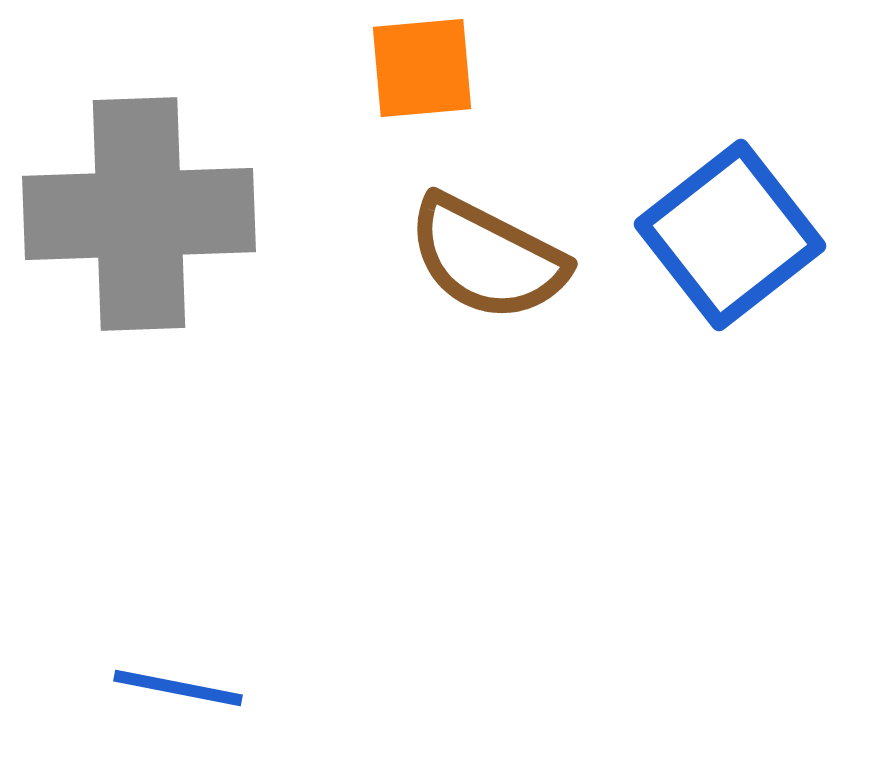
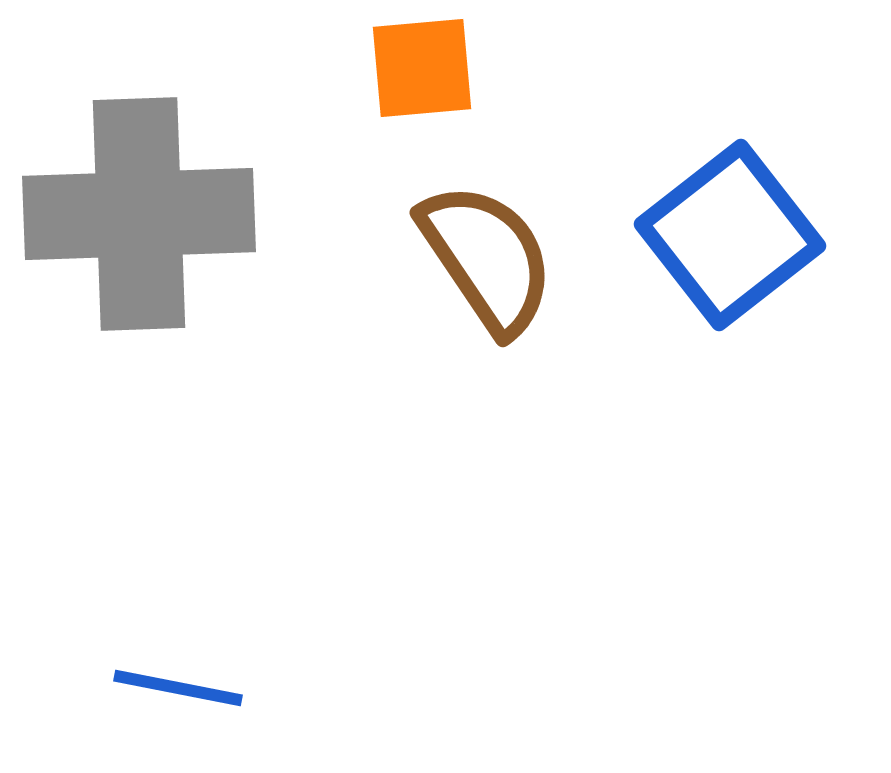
brown semicircle: rotated 151 degrees counterclockwise
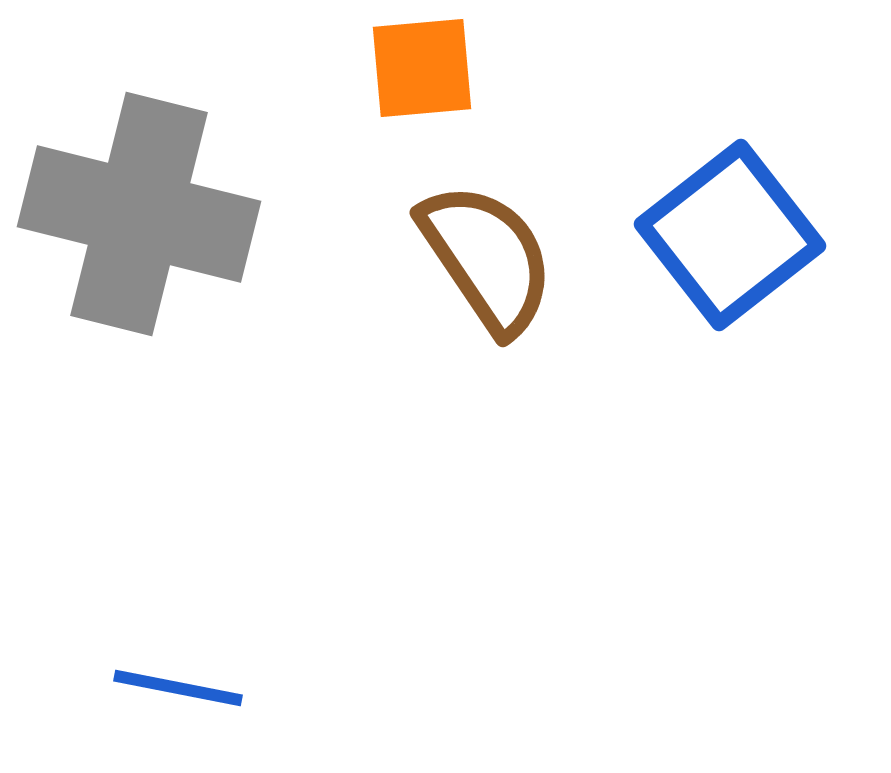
gray cross: rotated 16 degrees clockwise
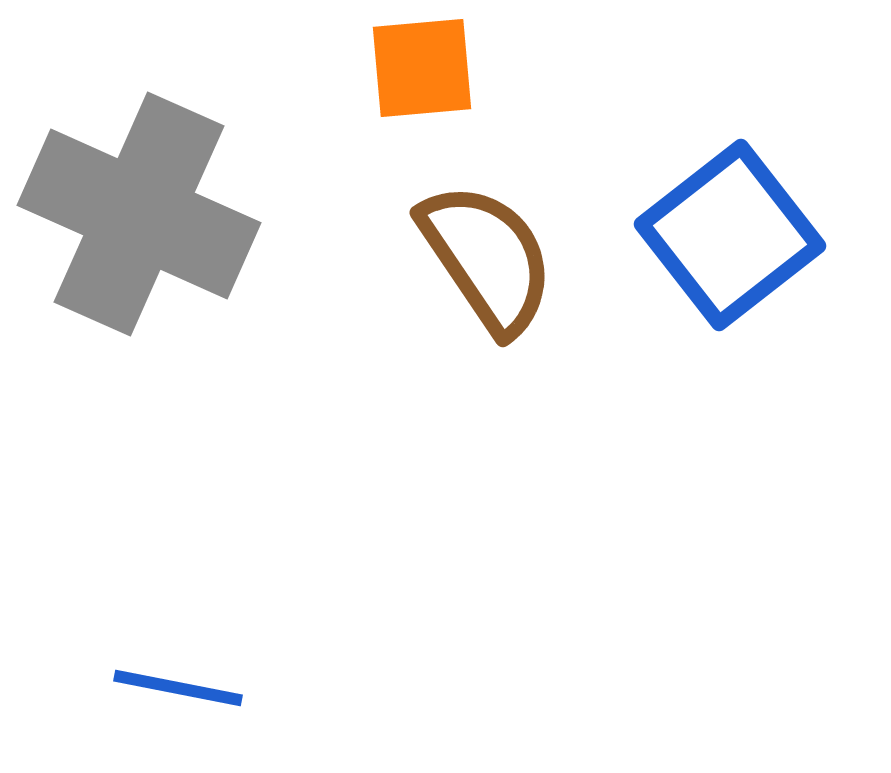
gray cross: rotated 10 degrees clockwise
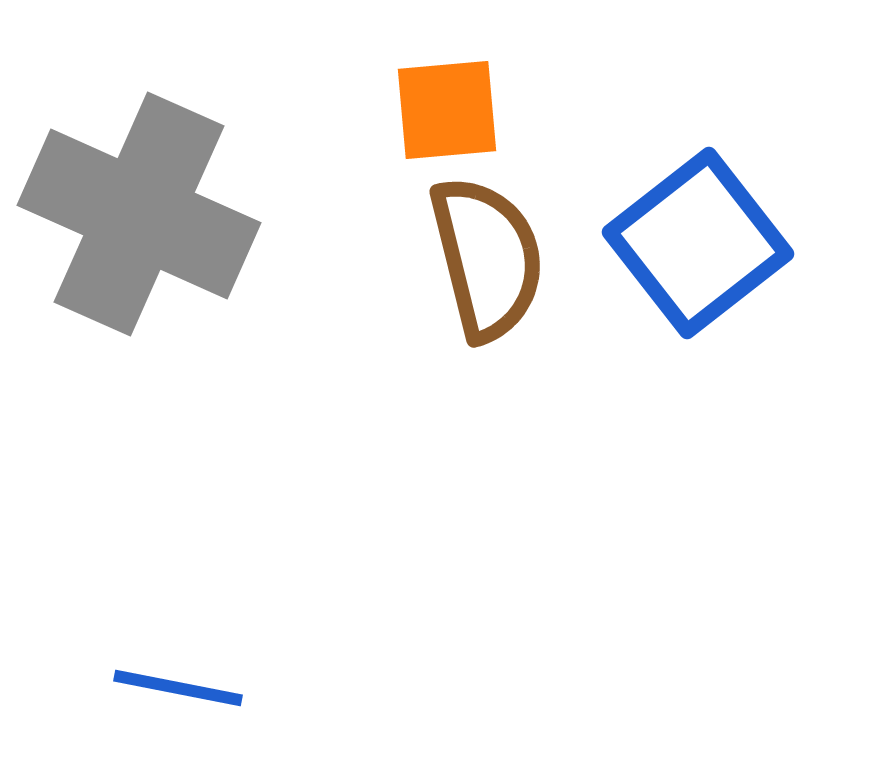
orange square: moved 25 px right, 42 px down
blue square: moved 32 px left, 8 px down
brown semicircle: rotated 20 degrees clockwise
